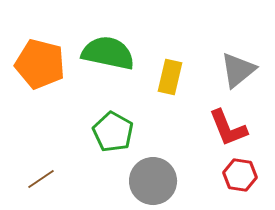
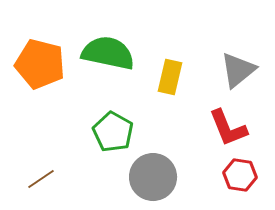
gray circle: moved 4 px up
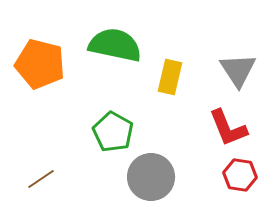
green semicircle: moved 7 px right, 8 px up
gray triangle: rotated 24 degrees counterclockwise
gray circle: moved 2 px left
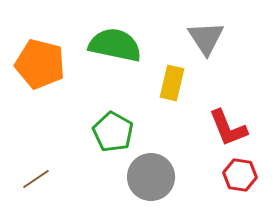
gray triangle: moved 32 px left, 32 px up
yellow rectangle: moved 2 px right, 6 px down
brown line: moved 5 px left
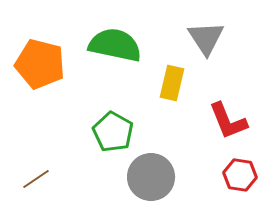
red L-shape: moved 7 px up
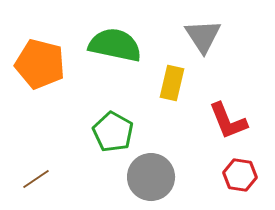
gray triangle: moved 3 px left, 2 px up
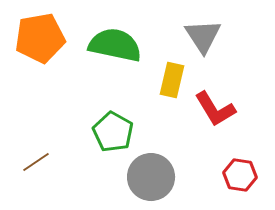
orange pentagon: moved 26 px up; rotated 24 degrees counterclockwise
yellow rectangle: moved 3 px up
red L-shape: moved 13 px left, 12 px up; rotated 9 degrees counterclockwise
brown line: moved 17 px up
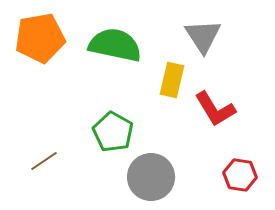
brown line: moved 8 px right, 1 px up
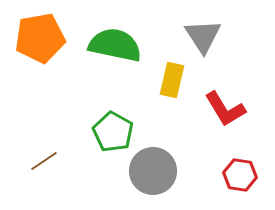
red L-shape: moved 10 px right
gray circle: moved 2 px right, 6 px up
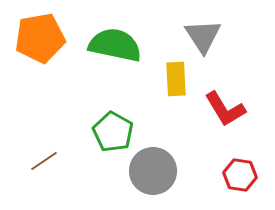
yellow rectangle: moved 4 px right, 1 px up; rotated 16 degrees counterclockwise
